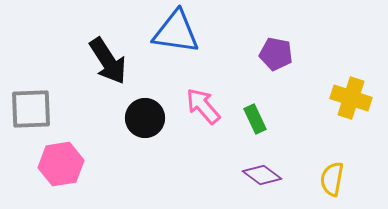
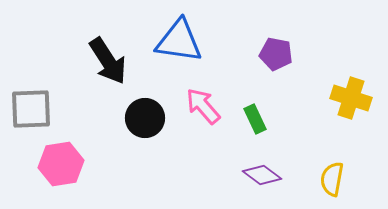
blue triangle: moved 3 px right, 9 px down
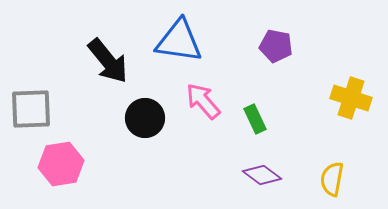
purple pentagon: moved 8 px up
black arrow: rotated 6 degrees counterclockwise
pink arrow: moved 5 px up
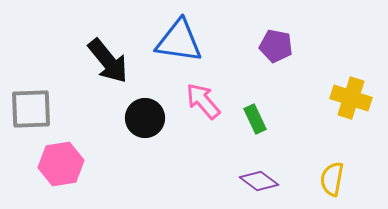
purple diamond: moved 3 px left, 6 px down
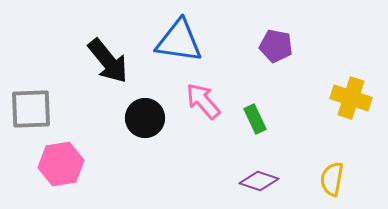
purple diamond: rotated 18 degrees counterclockwise
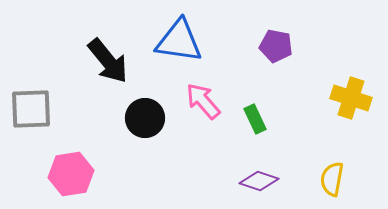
pink hexagon: moved 10 px right, 10 px down
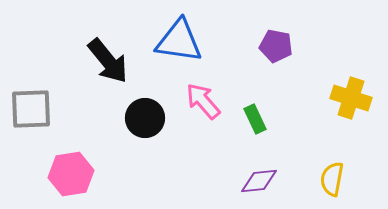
purple diamond: rotated 24 degrees counterclockwise
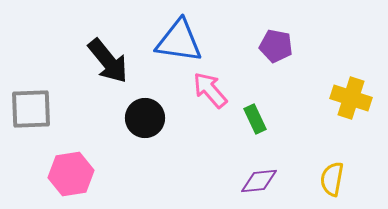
pink arrow: moved 7 px right, 11 px up
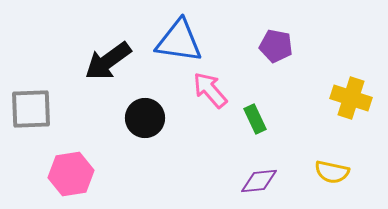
black arrow: rotated 93 degrees clockwise
yellow semicircle: moved 7 px up; rotated 88 degrees counterclockwise
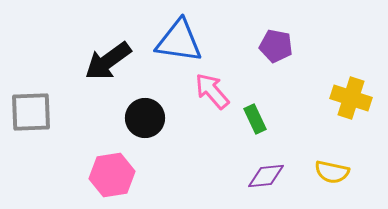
pink arrow: moved 2 px right, 1 px down
gray square: moved 3 px down
pink hexagon: moved 41 px right, 1 px down
purple diamond: moved 7 px right, 5 px up
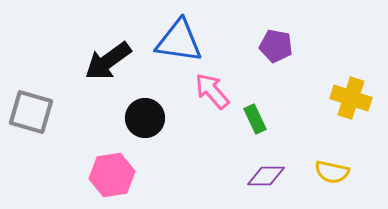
gray square: rotated 18 degrees clockwise
purple diamond: rotated 6 degrees clockwise
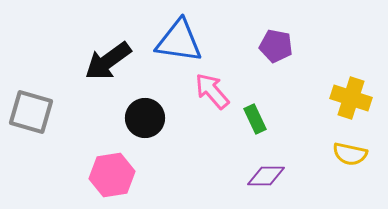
yellow semicircle: moved 18 px right, 18 px up
